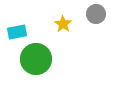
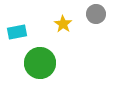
green circle: moved 4 px right, 4 px down
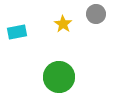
green circle: moved 19 px right, 14 px down
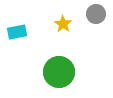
green circle: moved 5 px up
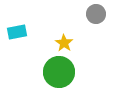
yellow star: moved 1 px right, 19 px down
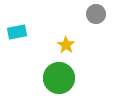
yellow star: moved 2 px right, 2 px down
green circle: moved 6 px down
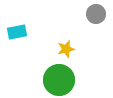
yellow star: moved 4 px down; rotated 24 degrees clockwise
green circle: moved 2 px down
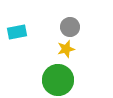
gray circle: moved 26 px left, 13 px down
green circle: moved 1 px left
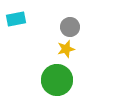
cyan rectangle: moved 1 px left, 13 px up
green circle: moved 1 px left
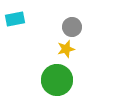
cyan rectangle: moved 1 px left
gray circle: moved 2 px right
